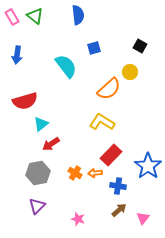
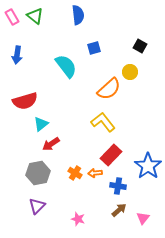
yellow L-shape: moved 1 px right; rotated 20 degrees clockwise
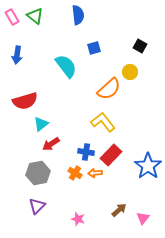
blue cross: moved 32 px left, 34 px up
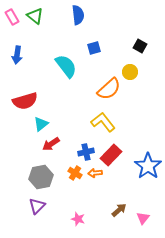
blue cross: rotated 21 degrees counterclockwise
gray hexagon: moved 3 px right, 4 px down
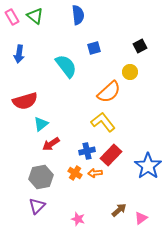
black square: rotated 32 degrees clockwise
blue arrow: moved 2 px right, 1 px up
orange semicircle: moved 3 px down
blue cross: moved 1 px right, 1 px up
pink triangle: moved 2 px left; rotated 16 degrees clockwise
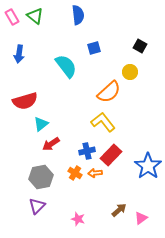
black square: rotated 32 degrees counterclockwise
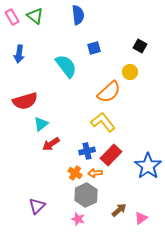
gray hexagon: moved 45 px right, 18 px down; rotated 15 degrees counterclockwise
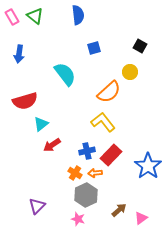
cyan semicircle: moved 1 px left, 8 px down
red arrow: moved 1 px right, 1 px down
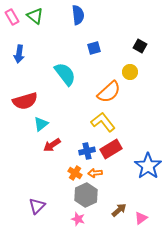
red rectangle: moved 6 px up; rotated 15 degrees clockwise
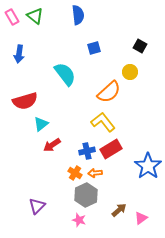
pink star: moved 1 px right, 1 px down
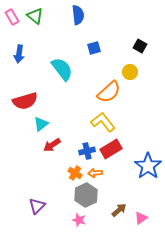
cyan semicircle: moved 3 px left, 5 px up
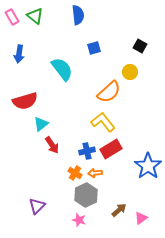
red arrow: rotated 90 degrees counterclockwise
